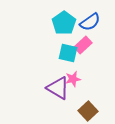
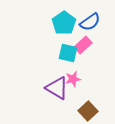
purple triangle: moved 1 px left
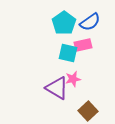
pink rectangle: rotated 30 degrees clockwise
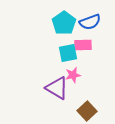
blue semicircle: rotated 15 degrees clockwise
pink rectangle: rotated 12 degrees clockwise
cyan square: rotated 24 degrees counterclockwise
pink star: moved 4 px up
brown square: moved 1 px left
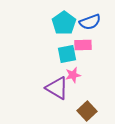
cyan square: moved 1 px left, 1 px down
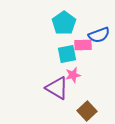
blue semicircle: moved 9 px right, 13 px down
